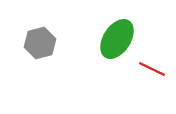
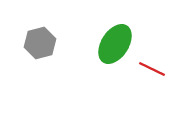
green ellipse: moved 2 px left, 5 px down
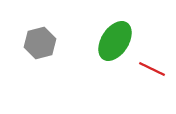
green ellipse: moved 3 px up
